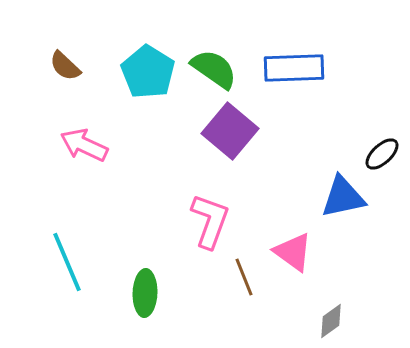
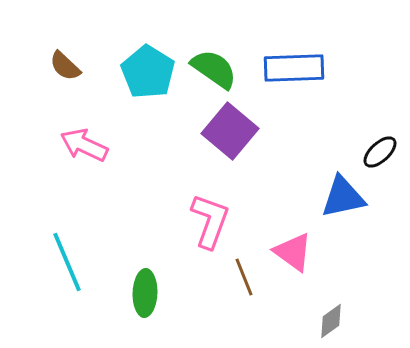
black ellipse: moved 2 px left, 2 px up
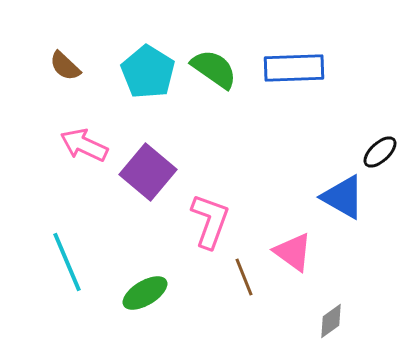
purple square: moved 82 px left, 41 px down
blue triangle: rotated 42 degrees clockwise
green ellipse: rotated 57 degrees clockwise
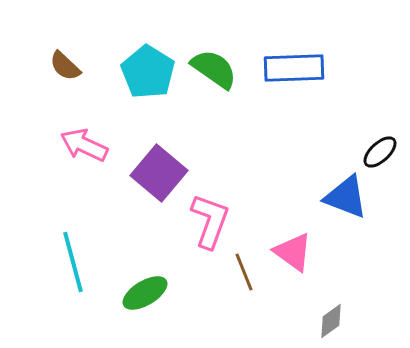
purple square: moved 11 px right, 1 px down
blue triangle: moved 3 px right; rotated 9 degrees counterclockwise
cyan line: moved 6 px right; rotated 8 degrees clockwise
brown line: moved 5 px up
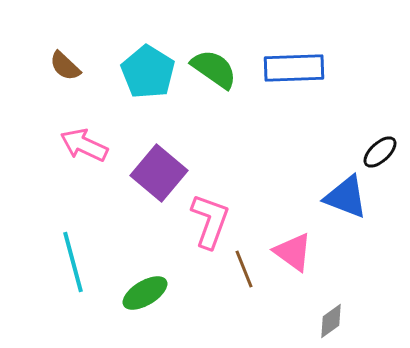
brown line: moved 3 px up
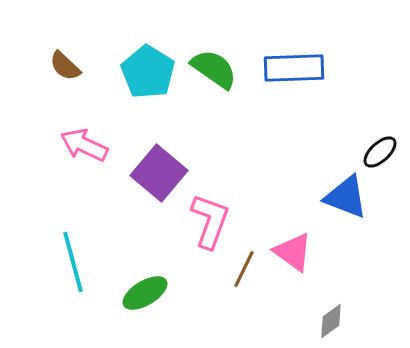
brown line: rotated 48 degrees clockwise
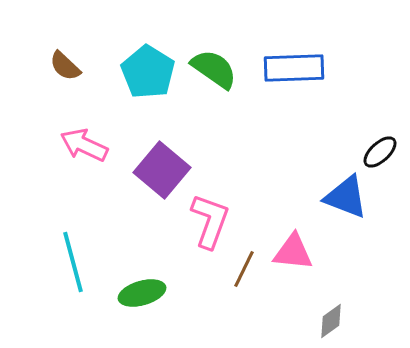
purple square: moved 3 px right, 3 px up
pink triangle: rotated 30 degrees counterclockwise
green ellipse: moved 3 px left; rotated 15 degrees clockwise
